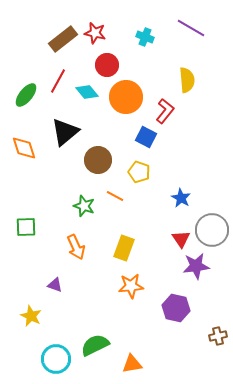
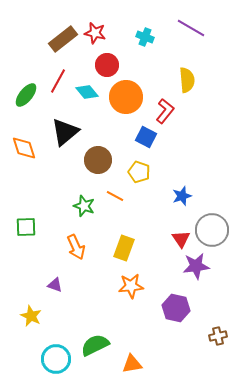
blue star: moved 1 px right, 2 px up; rotated 24 degrees clockwise
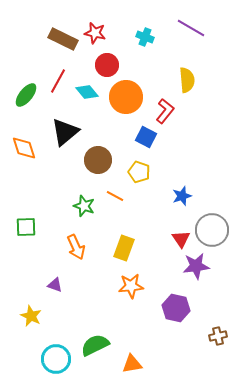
brown rectangle: rotated 64 degrees clockwise
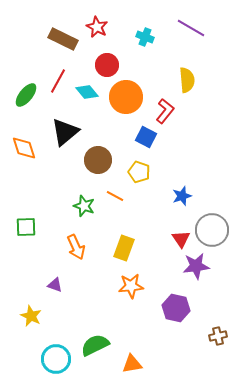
red star: moved 2 px right, 6 px up; rotated 15 degrees clockwise
